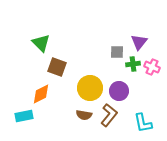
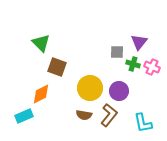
green cross: rotated 24 degrees clockwise
cyan rectangle: rotated 12 degrees counterclockwise
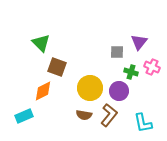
green cross: moved 2 px left, 8 px down
orange diamond: moved 2 px right, 3 px up
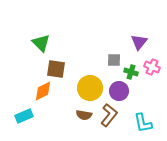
gray square: moved 3 px left, 8 px down
brown square: moved 1 px left, 2 px down; rotated 12 degrees counterclockwise
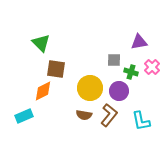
purple triangle: rotated 42 degrees clockwise
pink cross: rotated 21 degrees clockwise
cyan L-shape: moved 2 px left, 2 px up
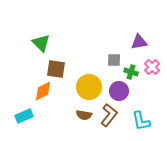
yellow circle: moved 1 px left, 1 px up
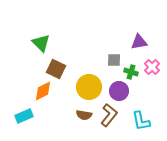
brown square: rotated 18 degrees clockwise
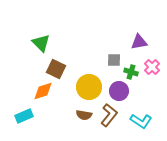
orange diamond: rotated 10 degrees clockwise
cyan L-shape: rotated 45 degrees counterclockwise
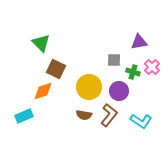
green cross: moved 2 px right
